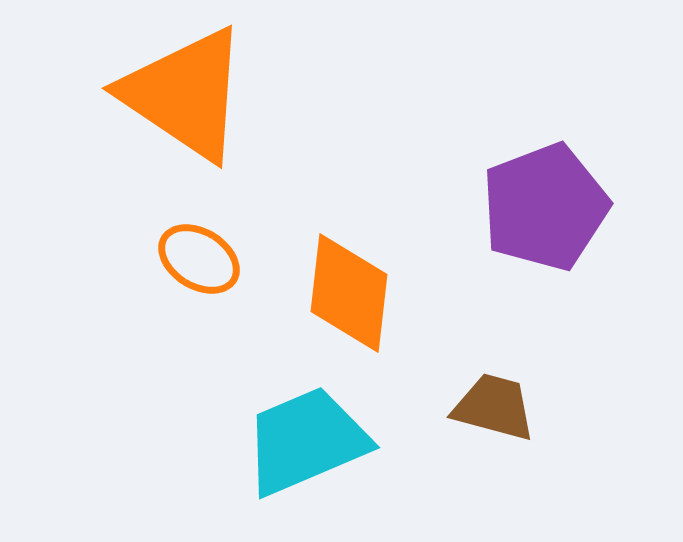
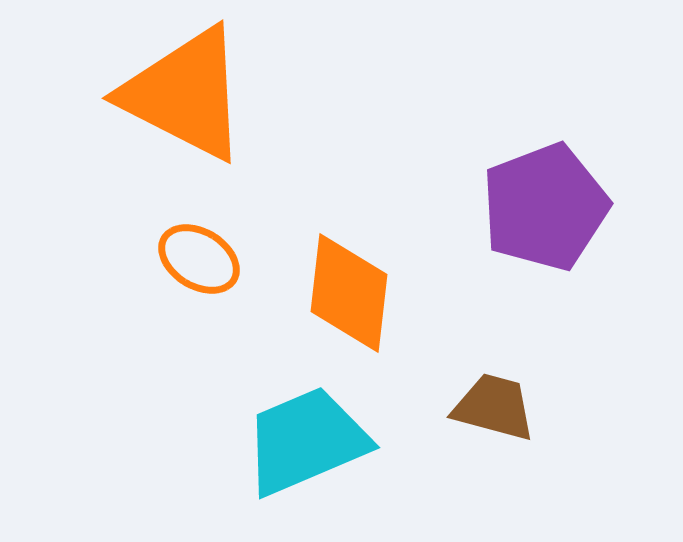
orange triangle: rotated 7 degrees counterclockwise
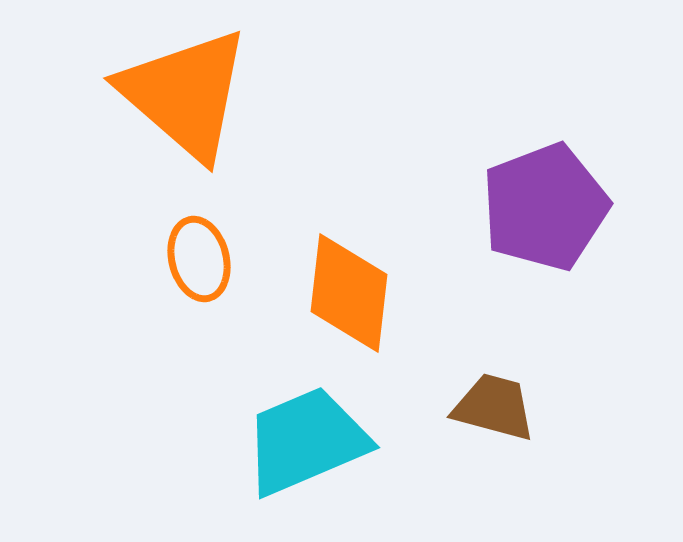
orange triangle: rotated 14 degrees clockwise
orange ellipse: rotated 44 degrees clockwise
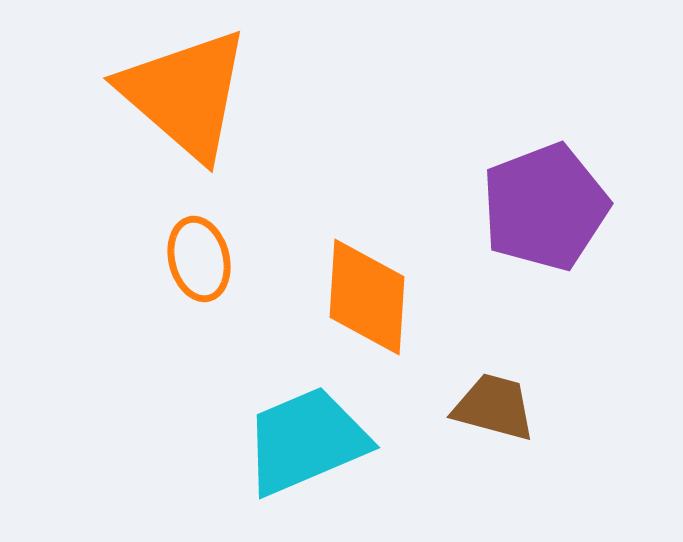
orange diamond: moved 18 px right, 4 px down; rotated 3 degrees counterclockwise
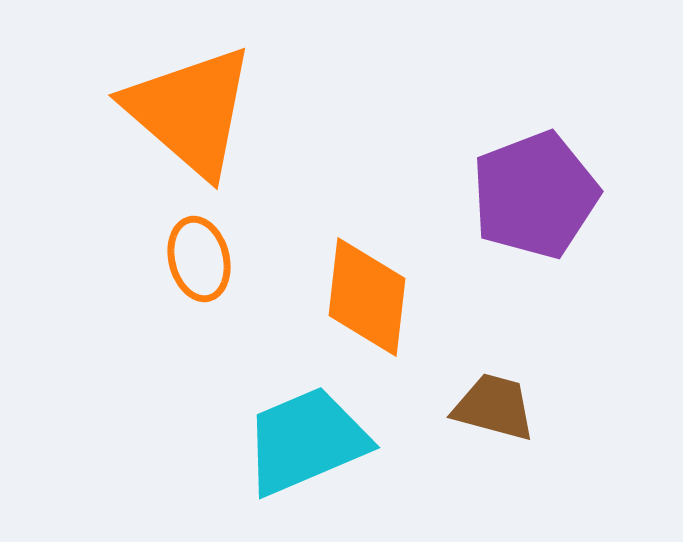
orange triangle: moved 5 px right, 17 px down
purple pentagon: moved 10 px left, 12 px up
orange diamond: rotated 3 degrees clockwise
